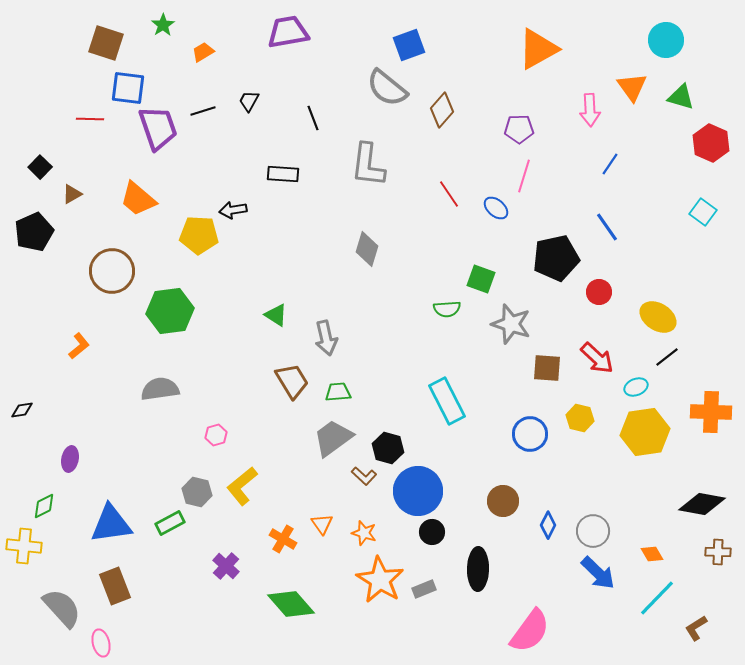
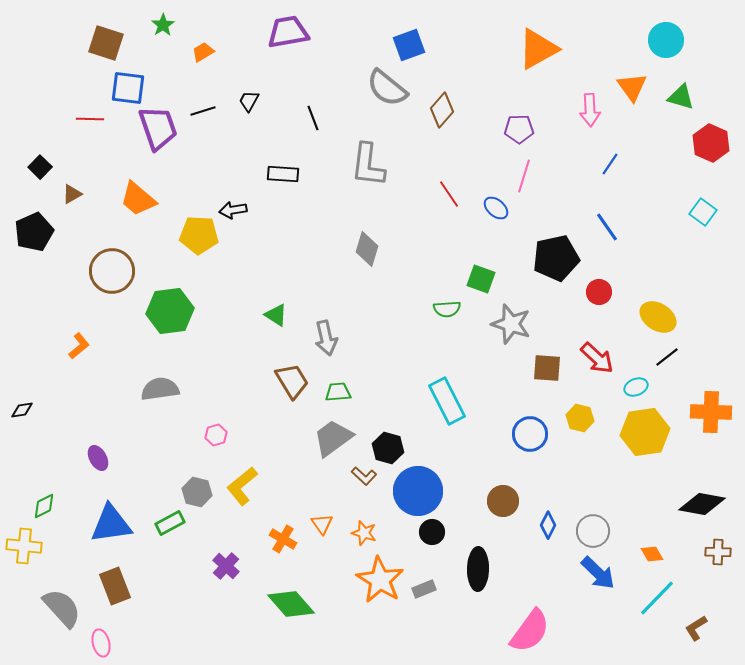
purple ellipse at (70, 459): moved 28 px right, 1 px up; rotated 40 degrees counterclockwise
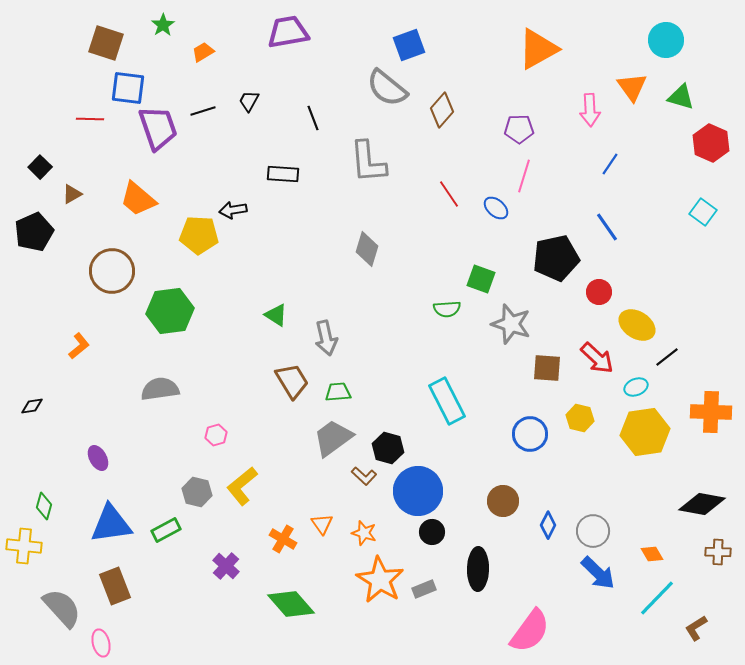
gray L-shape at (368, 165): moved 3 px up; rotated 12 degrees counterclockwise
yellow ellipse at (658, 317): moved 21 px left, 8 px down
black diamond at (22, 410): moved 10 px right, 4 px up
green diamond at (44, 506): rotated 48 degrees counterclockwise
green rectangle at (170, 523): moved 4 px left, 7 px down
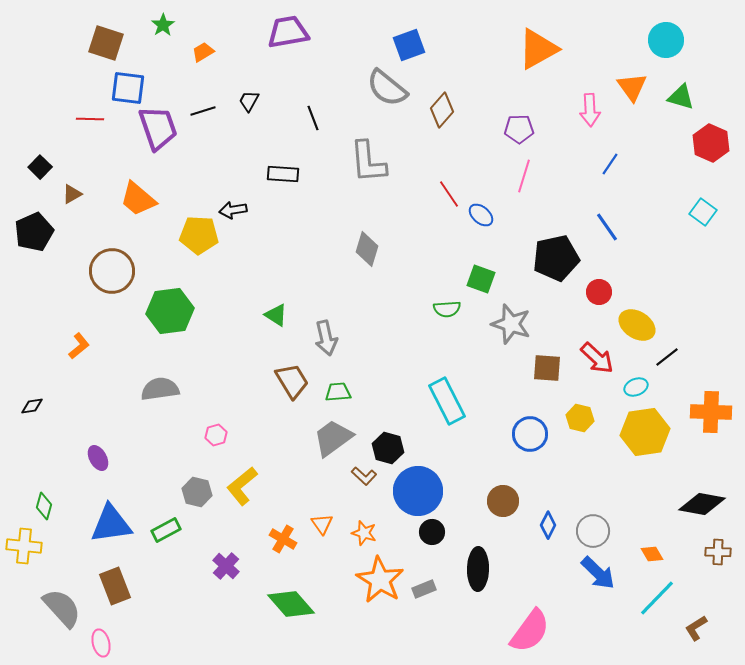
blue ellipse at (496, 208): moved 15 px left, 7 px down
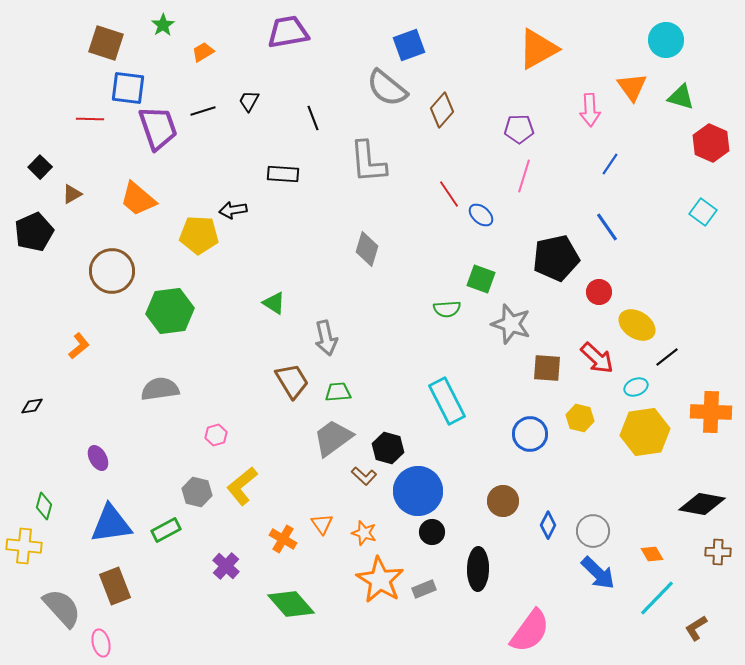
green triangle at (276, 315): moved 2 px left, 12 px up
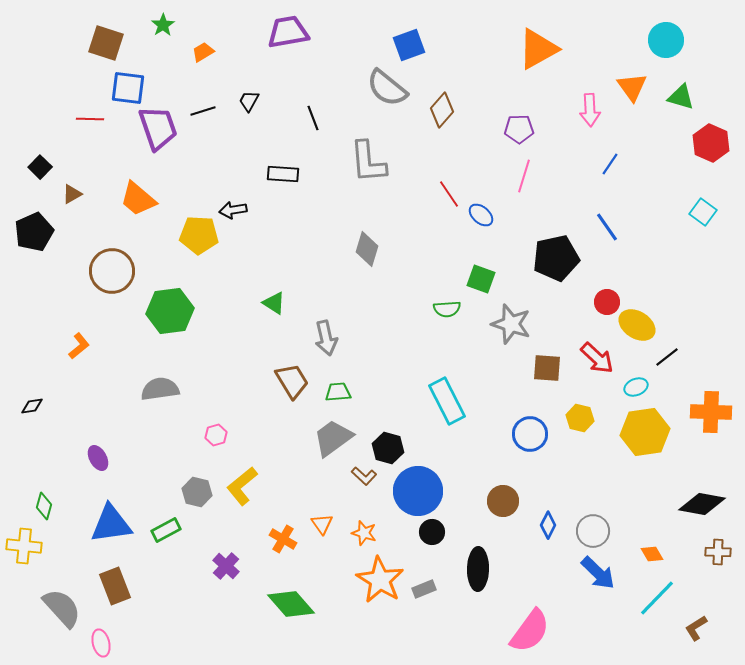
red circle at (599, 292): moved 8 px right, 10 px down
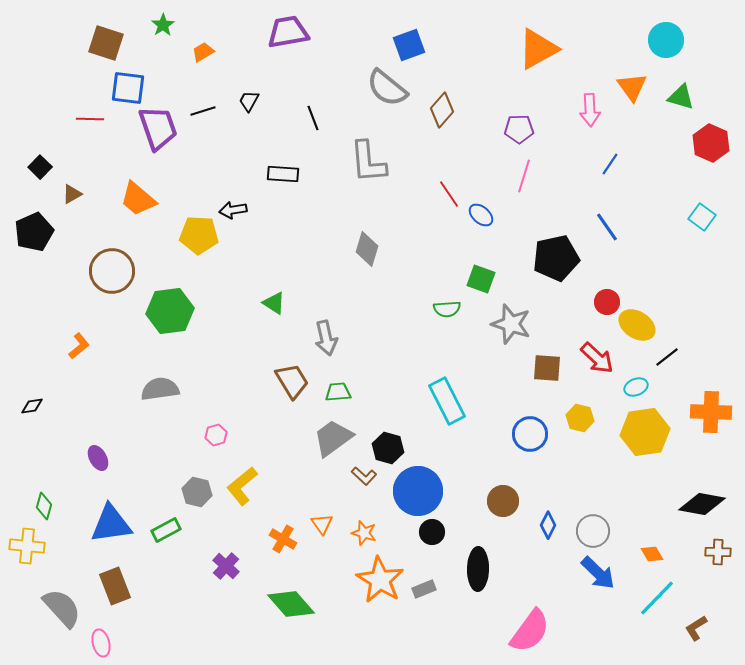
cyan square at (703, 212): moved 1 px left, 5 px down
yellow cross at (24, 546): moved 3 px right
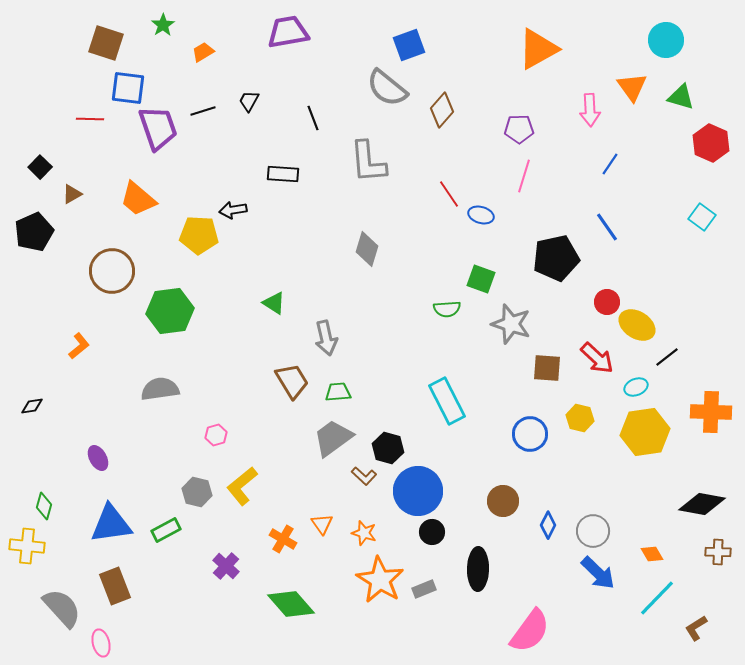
blue ellipse at (481, 215): rotated 25 degrees counterclockwise
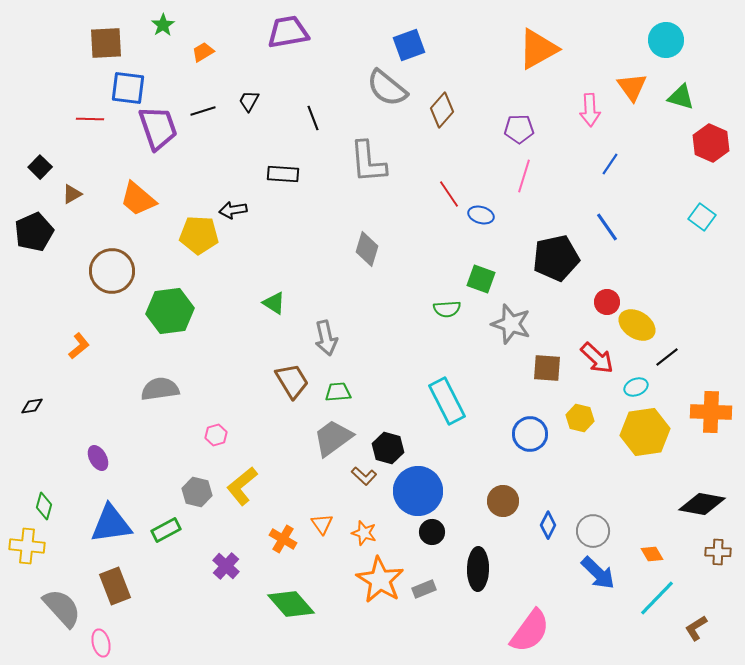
brown square at (106, 43): rotated 21 degrees counterclockwise
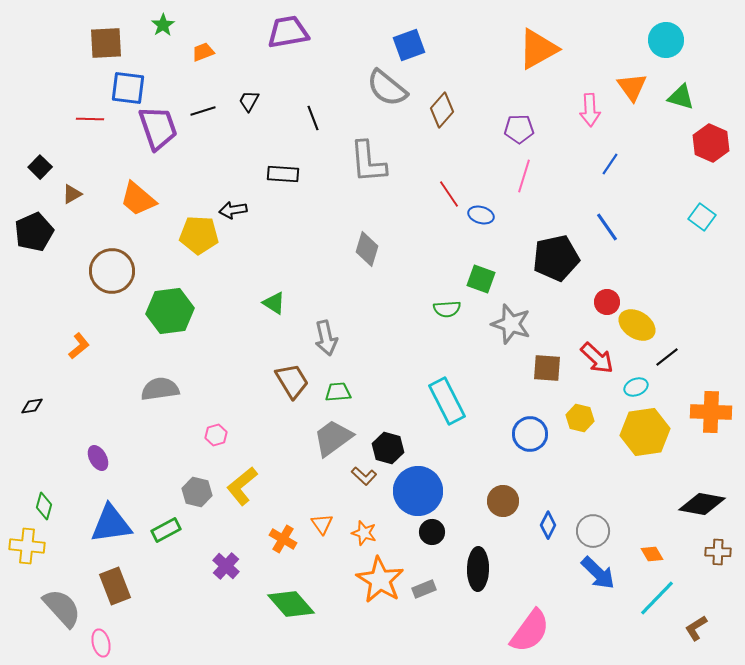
orange trapezoid at (203, 52): rotated 10 degrees clockwise
